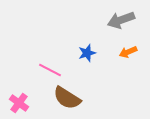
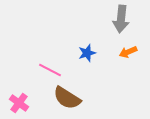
gray arrow: moved 1 px up; rotated 64 degrees counterclockwise
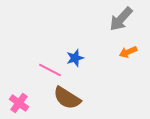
gray arrow: rotated 36 degrees clockwise
blue star: moved 12 px left, 5 px down
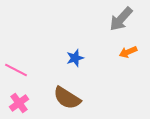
pink line: moved 34 px left
pink cross: rotated 18 degrees clockwise
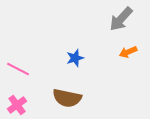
pink line: moved 2 px right, 1 px up
brown semicircle: rotated 20 degrees counterclockwise
pink cross: moved 2 px left, 2 px down
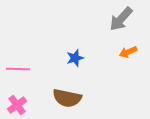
pink line: rotated 25 degrees counterclockwise
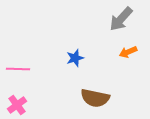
brown semicircle: moved 28 px right
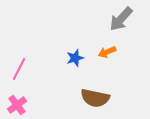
orange arrow: moved 21 px left
pink line: moved 1 px right; rotated 65 degrees counterclockwise
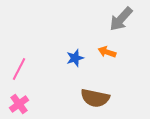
orange arrow: rotated 42 degrees clockwise
pink cross: moved 2 px right, 1 px up
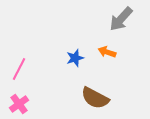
brown semicircle: rotated 16 degrees clockwise
